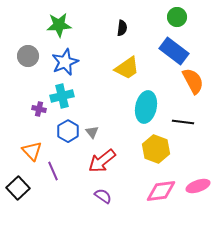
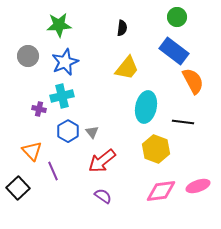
yellow trapezoid: rotated 16 degrees counterclockwise
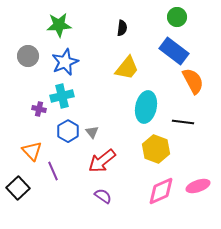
pink diamond: rotated 16 degrees counterclockwise
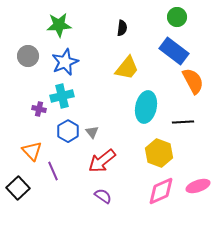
black line: rotated 10 degrees counterclockwise
yellow hexagon: moved 3 px right, 4 px down
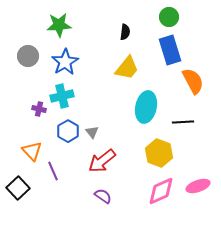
green circle: moved 8 px left
black semicircle: moved 3 px right, 4 px down
blue rectangle: moved 4 px left, 1 px up; rotated 36 degrees clockwise
blue star: rotated 8 degrees counterclockwise
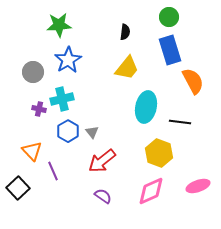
gray circle: moved 5 px right, 16 px down
blue star: moved 3 px right, 2 px up
cyan cross: moved 3 px down
black line: moved 3 px left; rotated 10 degrees clockwise
pink diamond: moved 10 px left
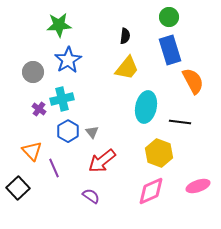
black semicircle: moved 4 px down
purple cross: rotated 24 degrees clockwise
purple line: moved 1 px right, 3 px up
purple semicircle: moved 12 px left
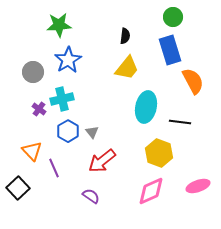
green circle: moved 4 px right
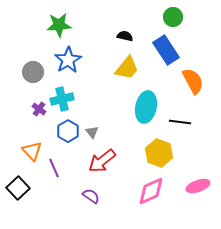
black semicircle: rotated 84 degrees counterclockwise
blue rectangle: moved 4 px left; rotated 16 degrees counterclockwise
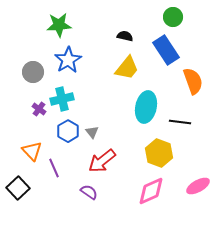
orange semicircle: rotated 8 degrees clockwise
pink ellipse: rotated 10 degrees counterclockwise
purple semicircle: moved 2 px left, 4 px up
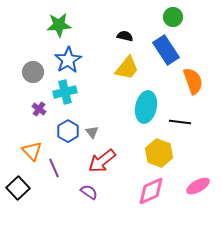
cyan cross: moved 3 px right, 7 px up
